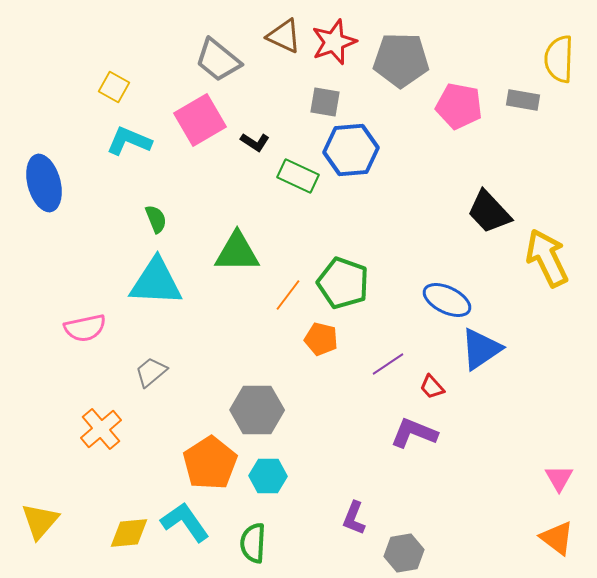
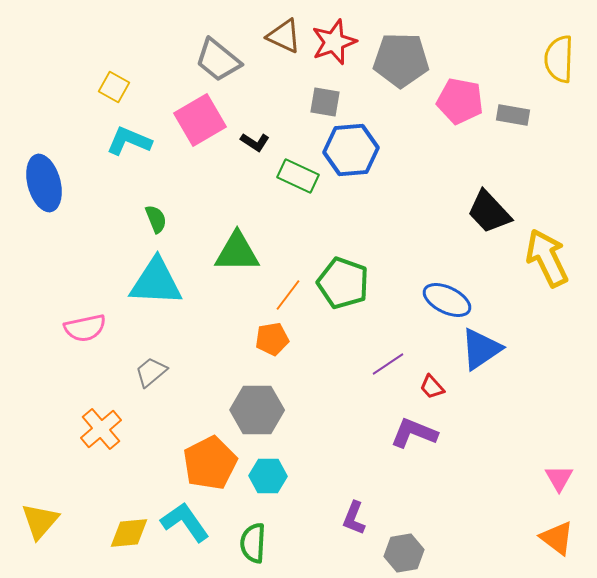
gray rectangle at (523, 100): moved 10 px left, 15 px down
pink pentagon at (459, 106): moved 1 px right, 5 px up
orange pentagon at (321, 339): moved 49 px left; rotated 24 degrees counterclockwise
orange pentagon at (210, 463): rotated 6 degrees clockwise
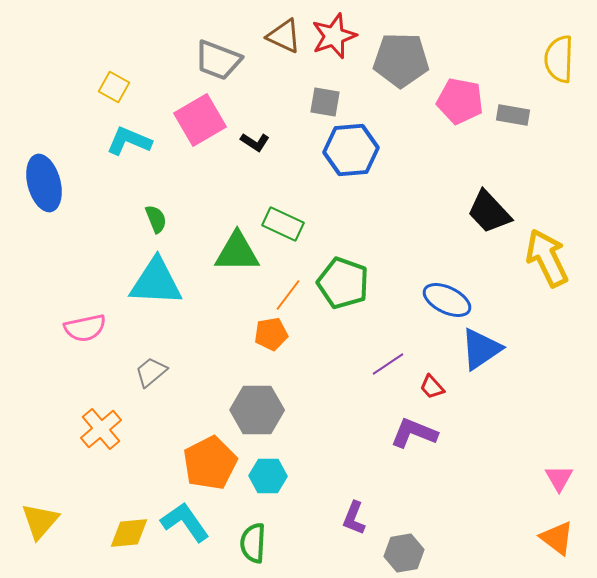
red star at (334, 42): moved 6 px up
gray trapezoid at (218, 60): rotated 18 degrees counterclockwise
green rectangle at (298, 176): moved 15 px left, 48 px down
orange pentagon at (272, 339): moved 1 px left, 5 px up
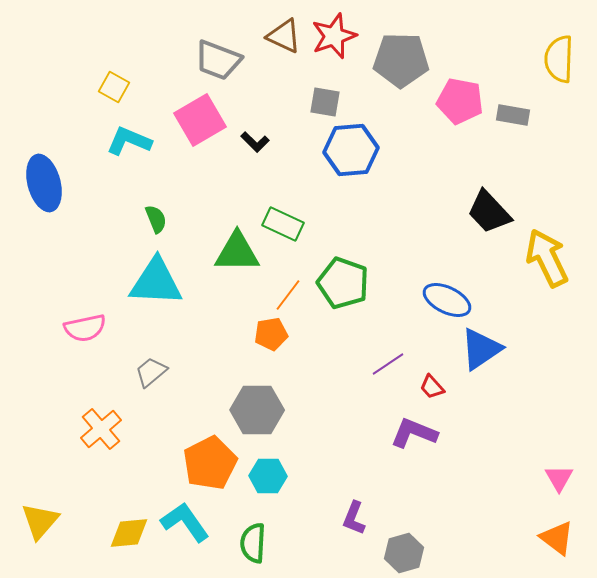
black L-shape at (255, 142): rotated 12 degrees clockwise
gray hexagon at (404, 553): rotated 6 degrees counterclockwise
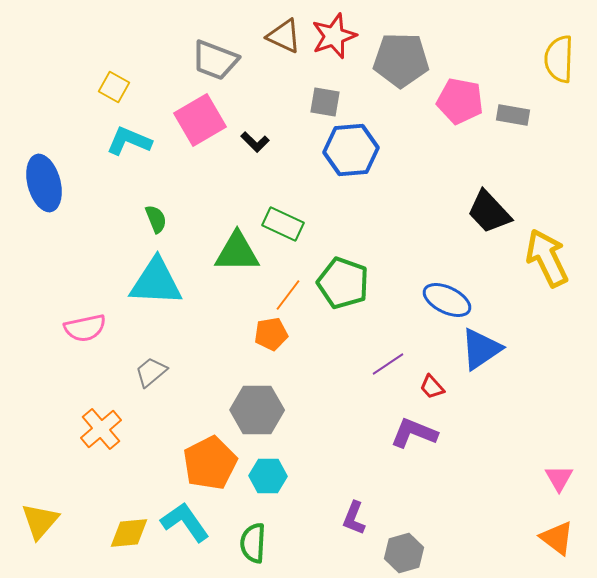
gray trapezoid at (218, 60): moved 3 px left
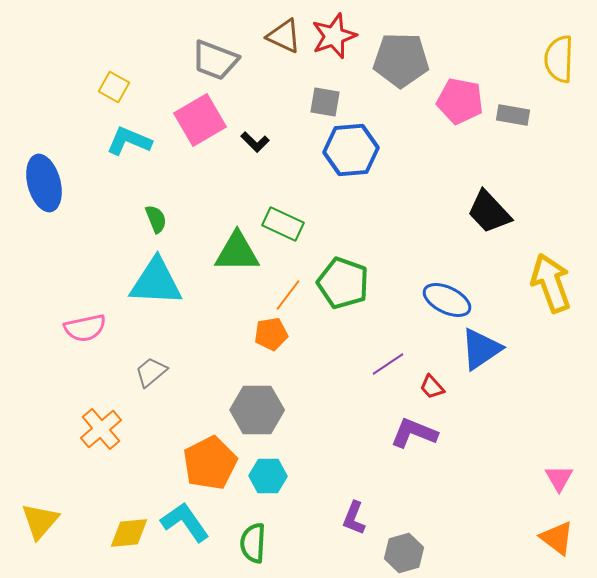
yellow arrow at (547, 258): moved 4 px right, 25 px down; rotated 6 degrees clockwise
